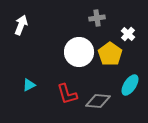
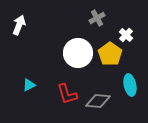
gray cross: rotated 21 degrees counterclockwise
white arrow: moved 2 px left
white cross: moved 2 px left, 1 px down
white circle: moved 1 px left, 1 px down
cyan ellipse: rotated 45 degrees counterclockwise
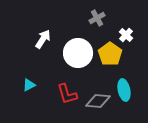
white arrow: moved 24 px right, 14 px down; rotated 12 degrees clockwise
cyan ellipse: moved 6 px left, 5 px down
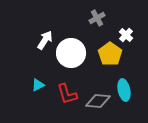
white arrow: moved 2 px right, 1 px down
white circle: moved 7 px left
cyan triangle: moved 9 px right
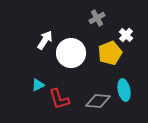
yellow pentagon: moved 1 px up; rotated 15 degrees clockwise
red L-shape: moved 8 px left, 5 px down
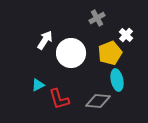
cyan ellipse: moved 7 px left, 10 px up
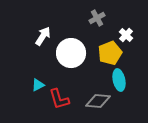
white arrow: moved 2 px left, 4 px up
cyan ellipse: moved 2 px right
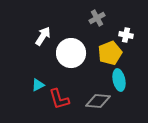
white cross: rotated 32 degrees counterclockwise
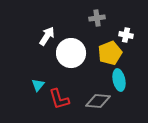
gray cross: rotated 21 degrees clockwise
white arrow: moved 4 px right
cyan triangle: rotated 24 degrees counterclockwise
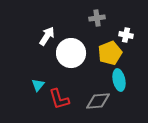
gray diamond: rotated 10 degrees counterclockwise
